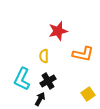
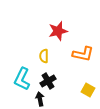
yellow square: moved 4 px up; rotated 24 degrees counterclockwise
black arrow: rotated 40 degrees counterclockwise
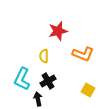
orange L-shape: rotated 10 degrees clockwise
black arrow: moved 2 px left
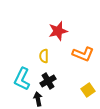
yellow square: rotated 24 degrees clockwise
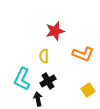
red star: moved 3 px left
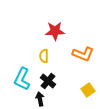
red star: rotated 12 degrees clockwise
black cross: rotated 21 degrees counterclockwise
black arrow: moved 2 px right
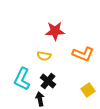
yellow semicircle: rotated 80 degrees counterclockwise
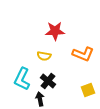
yellow square: rotated 16 degrees clockwise
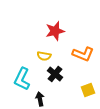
red star: rotated 12 degrees counterclockwise
black cross: moved 7 px right, 7 px up
